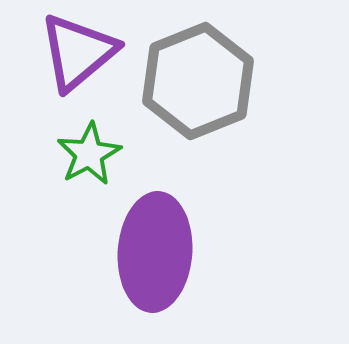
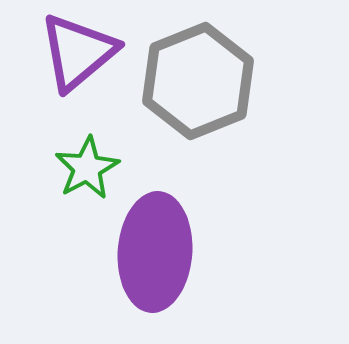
green star: moved 2 px left, 14 px down
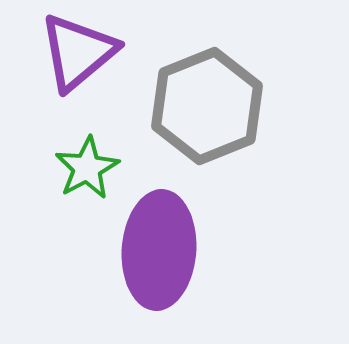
gray hexagon: moved 9 px right, 25 px down
purple ellipse: moved 4 px right, 2 px up
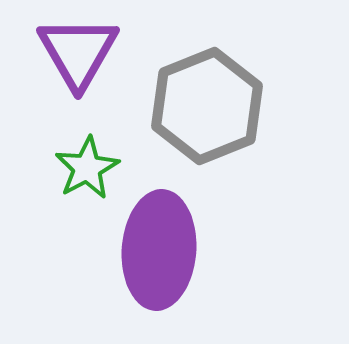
purple triangle: rotated 20 degrees counterclockwise
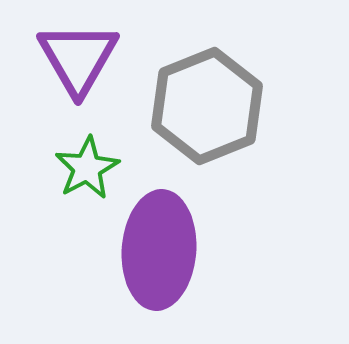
purple triangle: moved 6 px down
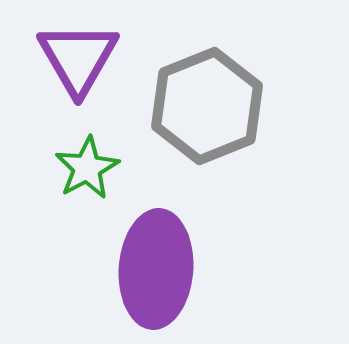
purple ellipse: moved 3 px left, 19 px down
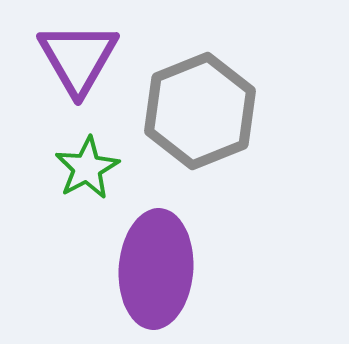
gray hexagon: moved 7 px left, 5 px down
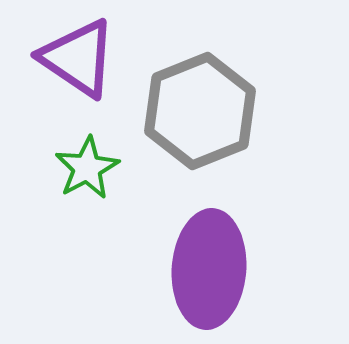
purple triangle: rotated 26 degrees counterclockwise
purple ellipse: moved 53 px right
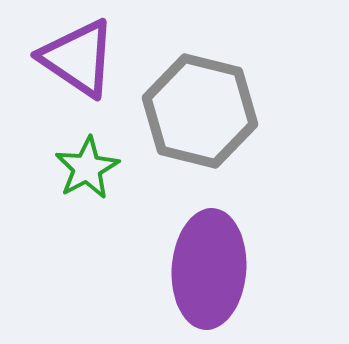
gray hexagon: rotated 24 degrees counterclockwise
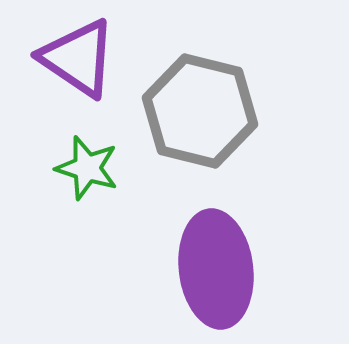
green star: rotated 26 degrees counterclockwise
purple ellipse: moved 7 px right; rotated 11 degrees counterclockwise
